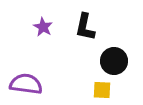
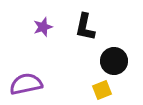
purple star: rotated 24 degrees clockwise
purple semicircle: rotated 20 degrees counterclockwise
yellow square: rotated 24 degrees counterclockwise
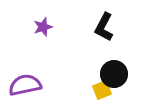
black L-shape: moved 19 px right; rotated 16 degrees clockwise
black circle: moved 13 px down
purple semicircle: moved 1 px left, 1 px down
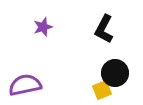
black L-shape: moved 2 px down
black circle: moved 1 px right, 1 px up
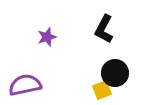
purple star: moved 4 px right, 10 px down
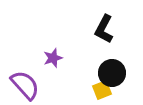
purple star: moved 6 px right, 21 px down
black circle: moved 3 px left
purple semicircle: rotated 60 degrees clockwise
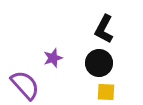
black circle: moved 13 px left, 10 px up
yellow square: moved 4 px right, 2 px down; rotated 24 degrees clockwise
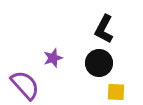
yellow square: moved 10 px right
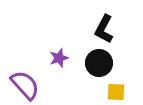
purple star: moved 6 px right
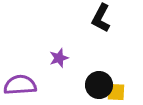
black L-shape: moved 3 px left, 11 px up
black circle: moved 22 px down
purple semicircle: moved 5 px left; rotated 52 degrees counterclockwise
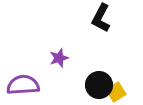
purple semicircle: moved 3 px right
yellow square: rotated 36 degrees counterclockwise
